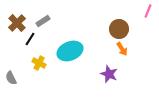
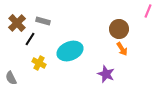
gray rectangle: rotated 48 degrees clockwise
purple star: moved 3 px left
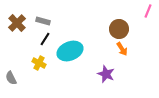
black line: moved 15 px right
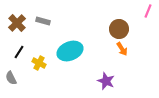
black line: moved 26 px left, 13 px down
purple star: moved 7 px down
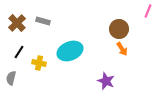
yellow cross: rotated 16 degrees counterclockwise
gray semicircle: rotated 40 degrees clockwise
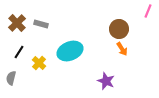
gray rectangle: moved 2 px left, 3 px down
yellow cross: rotated 32 degrees clockwise
